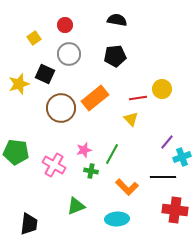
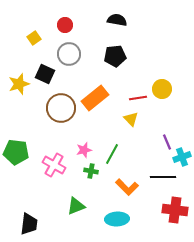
purple line: rotated 63 degrees counterclockwise
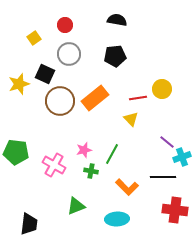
brown circle: moved 1 px left, 7 px up
purple line: rotated 28 degrees counterclockwise
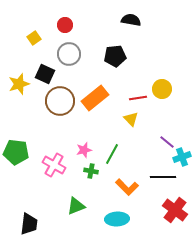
black semicircle: moved 14 px right
red cross: rotated 30 degrees clockwise
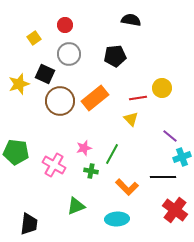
yellow circle: moved 1 px up
purple line: moved 3 px right, 6 px up
pink star: moved 2 px up
